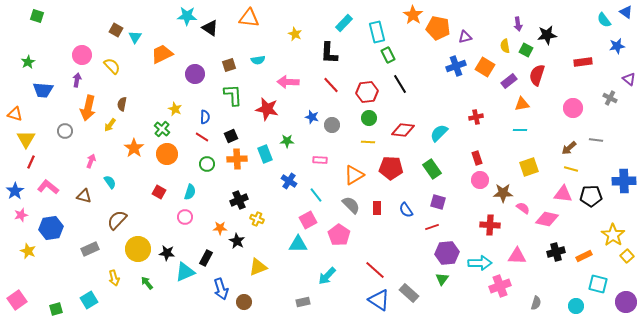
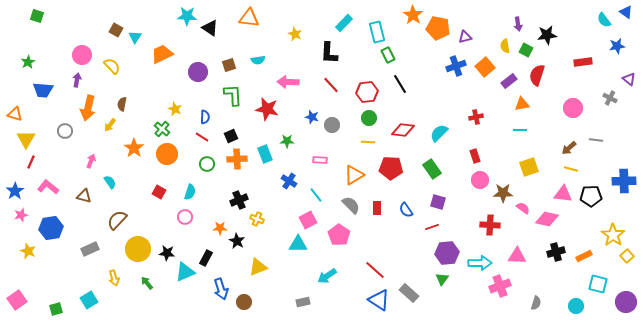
orange square at (485, 67): rotated 18 degrees clockwise
purple circle at (195, 74): moved 3 px right, 2 px up
red rectangle at (477, 158): moved 2 px left, 2 px up
cyan arrow at (327, 276): rotated 12 degrees clockwise
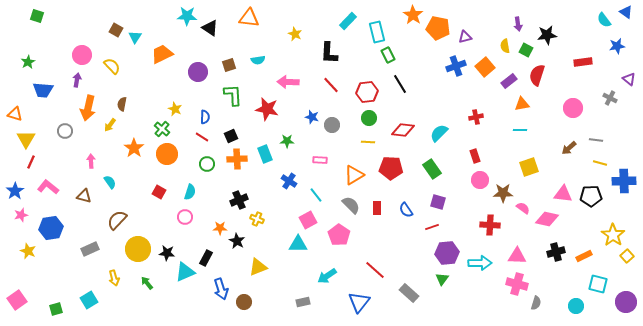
cyan rectangle at (344, 23): moved 4 px right, 2 px up
pink arrow at (91, 161): rotated 24 degrees counterclockwise
yellow line at (571, 169): moved 29 px right, 6 px up
pink cross at (500, 286): moved 17 px right, 2 px up; rotated 35 degrees clockwise
blue triangle at (379, 300): moved 20 px left, 2 px down; rotated 35 degrees clockwise
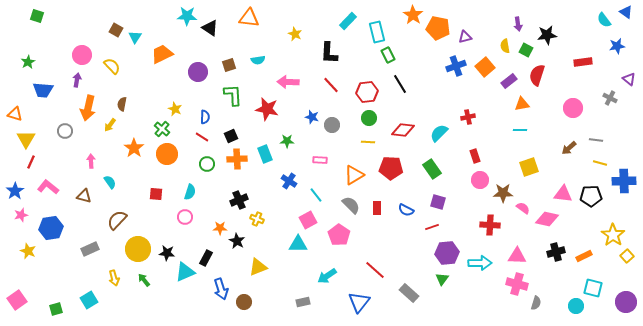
red cross at (476, 117): moved 8 px left
red square at (159, 192): moved 3 px left, 2 px down; rotated 24 degrees counterclockwise
blue semicircle at (406, 210): rotated 28 degrees counterclockwise
green arrow at (147, 283): moved 3 px left, 3 px up
cyan square at (598, 284): moved 5 px left, 4 px down
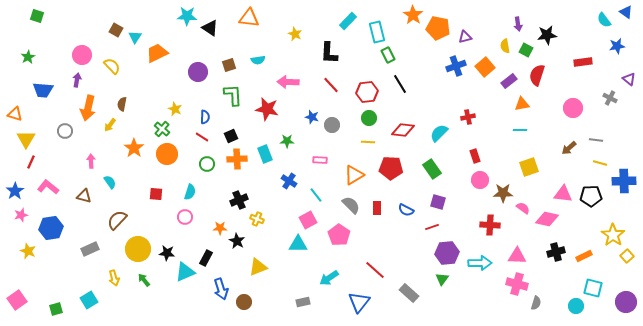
orange trapezoid at (162, 54): moved 5 px left, 1 px up
green star at (28, 62): moved 5 px up
cyan arrow at (327, 276): moved 2 px right, 2 px down
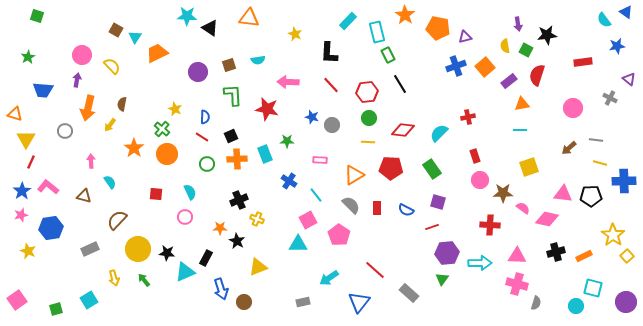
orange star at (413, 15): moved 8 px left
blue star at (15, 191): moved 7 px right
cyan semicircle at (190, 192): rotated 42 degrees counterclockwise
